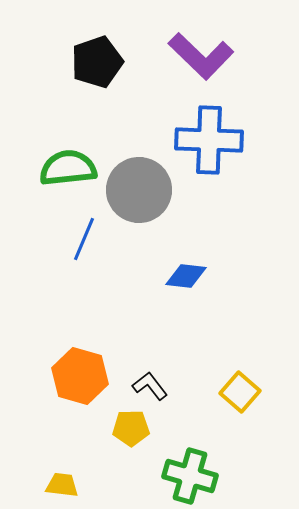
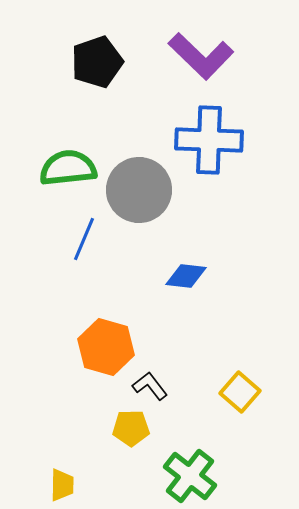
orange hexagon: moved 26 px right, 29 px up
green cross: rotated 22 degrees clockwise
yellow trapezoid: rotated 84 degrees clockwise
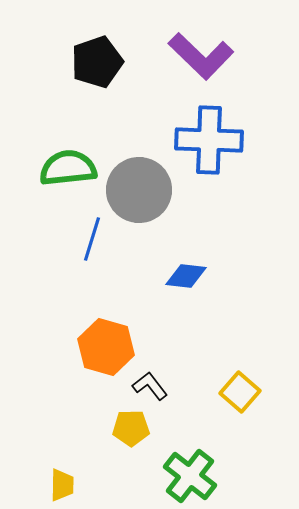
blue line: moved 8 px right; rotated 6 degrees counterclockwise
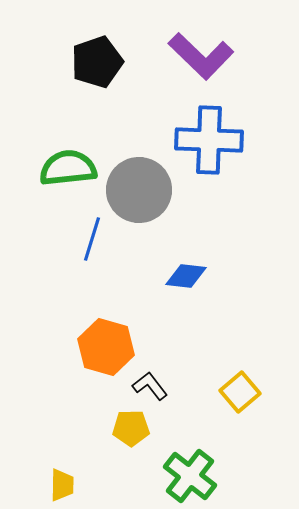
yellow square: rotated 9 degrees clockwise
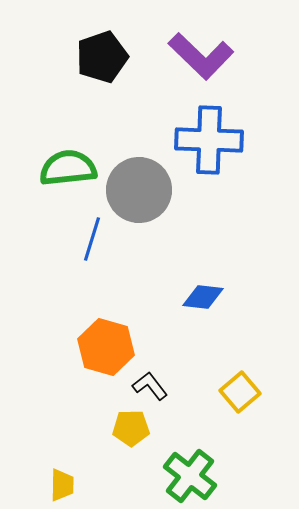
black pentagon: moved 5 px right, 5 px up
blue diamond: moved 17 px right, 21 px down
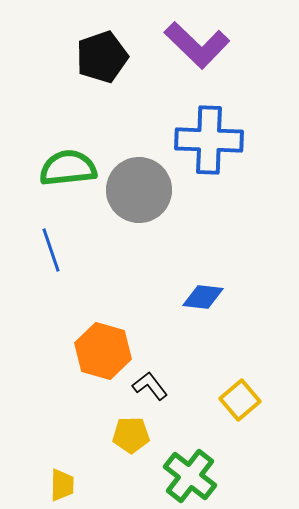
purple L-shape: moved 4 px left, 11 px up
blue line: moved 41 px left, 11 px down; rotated 36 degrees counterclockwise
orange hexagon: moved 3 px left, 4 px down
yellow square: moved 8 px down
yellow pentagon: moved 7 px down
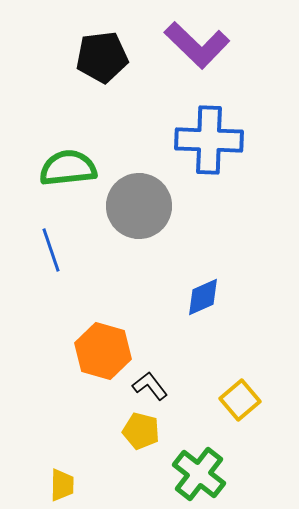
black pentagon: rotated 12 degrees clockwise
gray circle: moved 16 px down
blue diamond: rotated 30 degrees counterclockwise
yellow pentagon: moved 10 px right, 4 px up; rotated 15 degrees clockwise
green cross: moved 9 px right, 2 px up
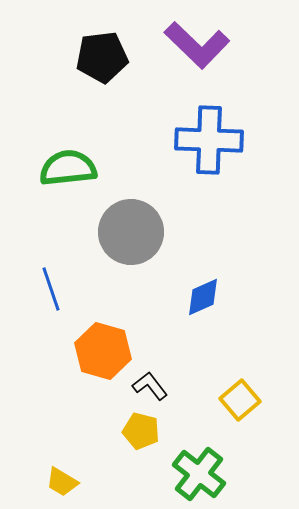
gray circle: moved 8 px left, 26 px down
blue line: moved 39 px down
yellow trapezoid: moved 3 px up; rotated 120 degrees clockwise
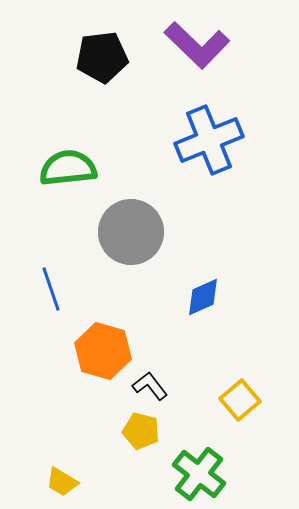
blue cross: rotated 24 degrees counterclockwise
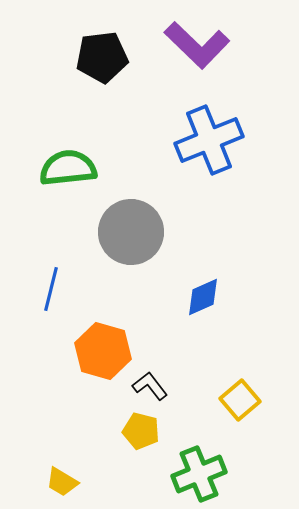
blue line: rotated 33 degrees clockwise
green cross: rotated 30 degrees clockwise
